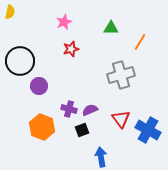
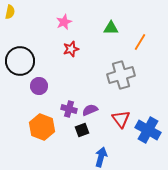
blue arrow: rotated 24 degrees clockwise
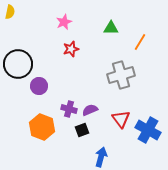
black circle: moved 2 px left, 3 px down
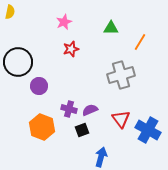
black circle: moved 2 px up
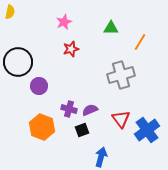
blue cross: moved 1 px left; rotated 25 degrees clockwise
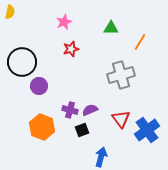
black circle: moved 4 px right
purple cross: moved 1 px right, 1 px down
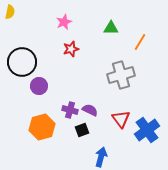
purple semicircle: rotated 49 degrees clockwise
orange hexagon: rotated 25 degrees clockwise
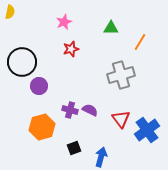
black square: moved 8 px left, 18 px down
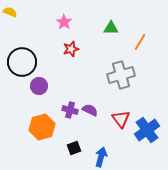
yellow semicircle: rotated 80 degrees counterclockwise
pink star: rotated 14 degrees counterclockwise
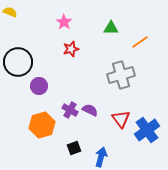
orange line: rotated 24 degrees clockwise
black circle: moved 4 px left
purple cross: rotated 14 degrees clockwise
orange hexagon: moved 2 px up
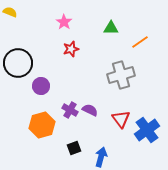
black circle: moved 1 px down
purple circle: moved 2 px right
